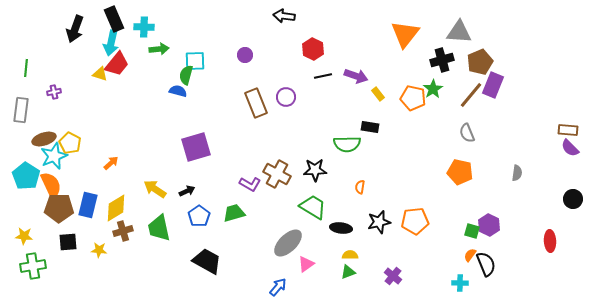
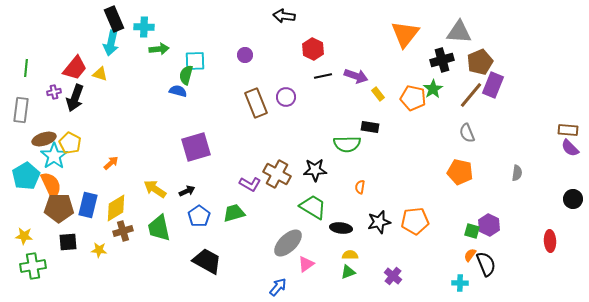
black arrow at (75, 29): moved 69 px down
red trapezoid at (117, 64): moved 42 px left, 4 px down
cyan star at (54, 156): rotated 12 degrees counterclockwise
cyan pentagon at (26, 176): rotated 8 degrees clockwise
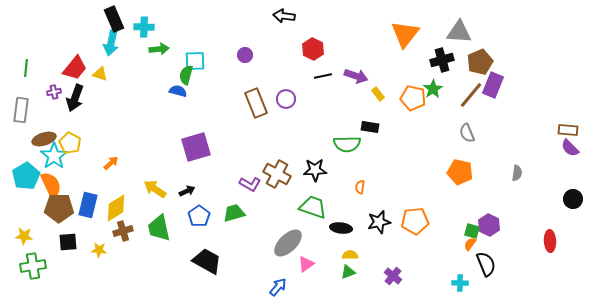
purple circle at (286, 97): moved 2 px down
green trapezoid at (313, 207): rotated 12 degrees counterclockwise
orange semicircle at (470, 255): moved 11 px up
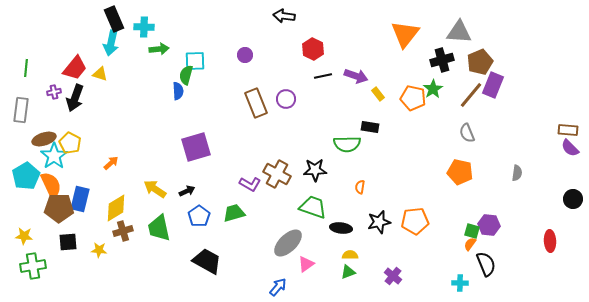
blue semicircle at (178, 91): rotated 72 degrees clockwise
blue rectangle at (88, 205): moved 8 px left, 6 px up
purple hexagon at (489, 225): rotated 20 degrees counterclockwise
